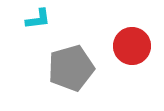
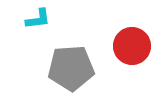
gray pentagon: rotated 12 degrees clockwise
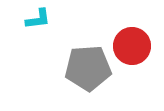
gray pentagon: moved 17 px right
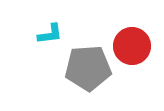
cyan L-shape: moved 12 px right, 15 px down
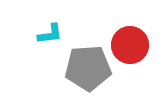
red circle: moved 2 px left, 1 px up
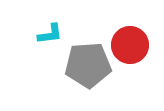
gray pentagon: moved 3 px up
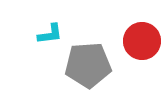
red circle: moved 12 px right, 4 px up
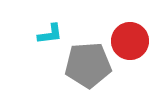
red circle: moved 12 px left
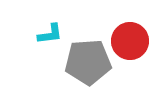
gray pentagon: moved 3 px up
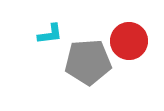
red circle: moved 1 px left
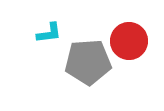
cyan L-shape: moved 1 px left, 1 px up
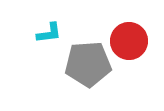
gray pentagon: moved 2 px down
